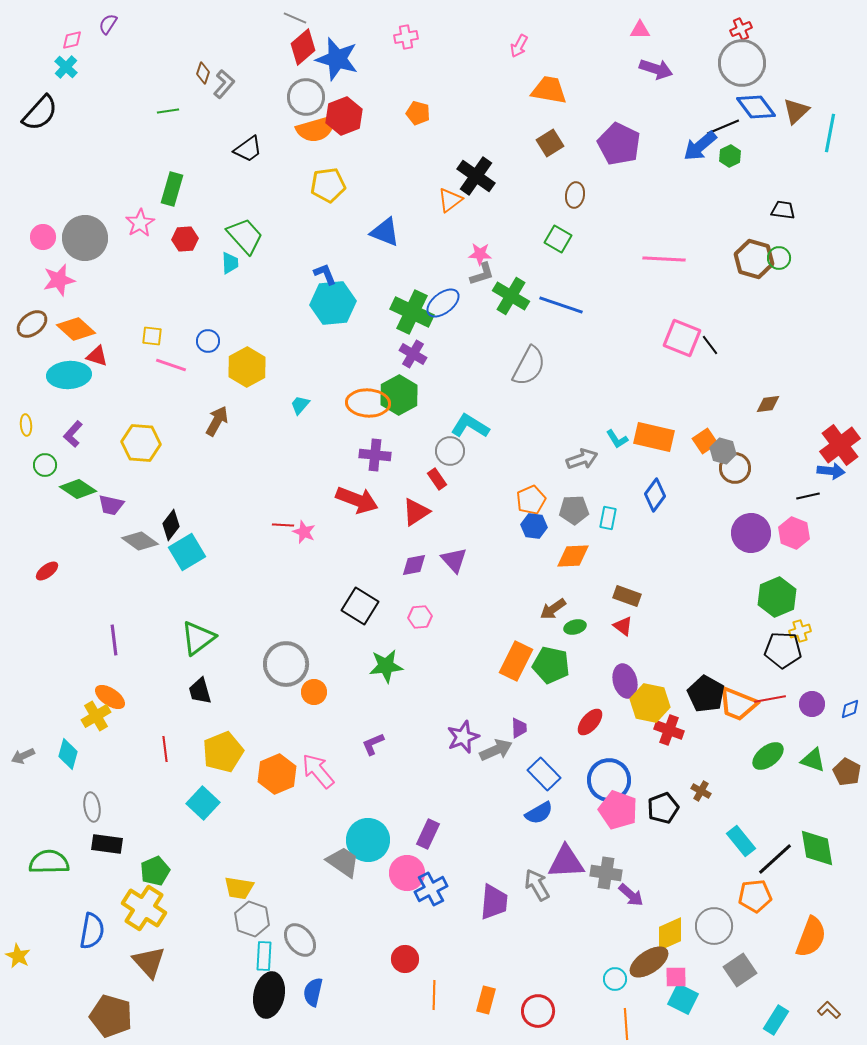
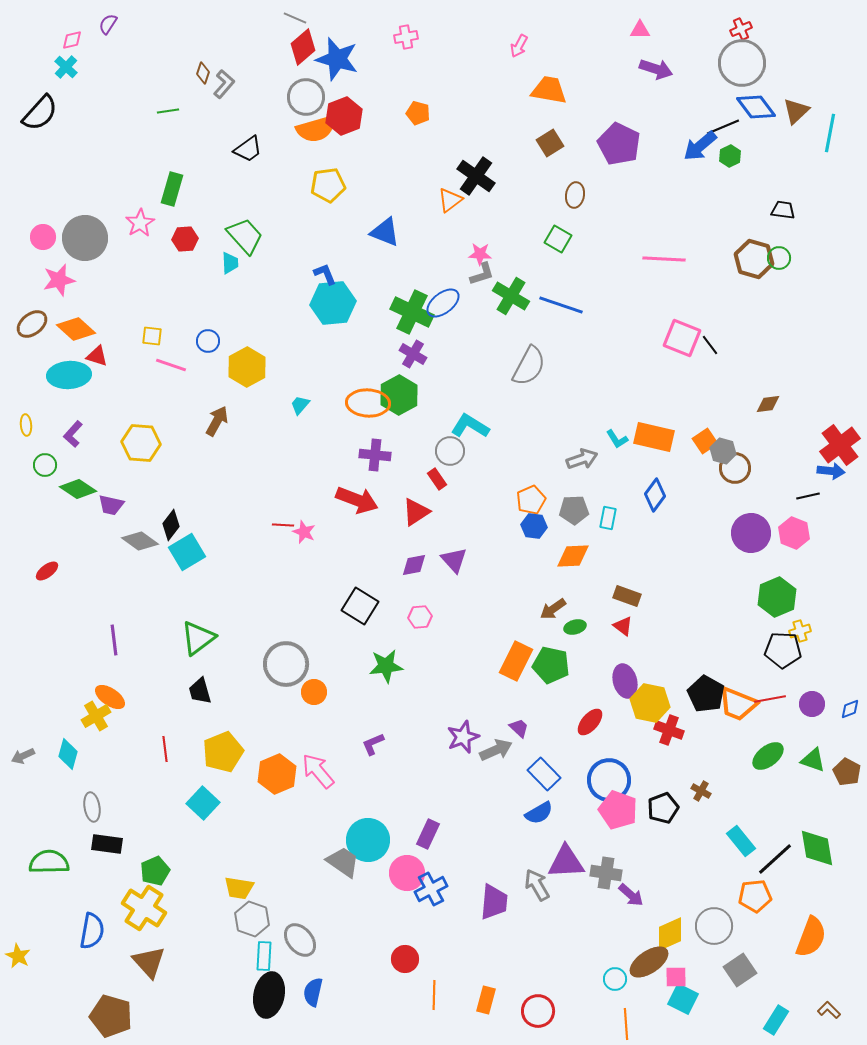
purple trapezoid at (519, 728): rotated 45 degrees counterclockwise
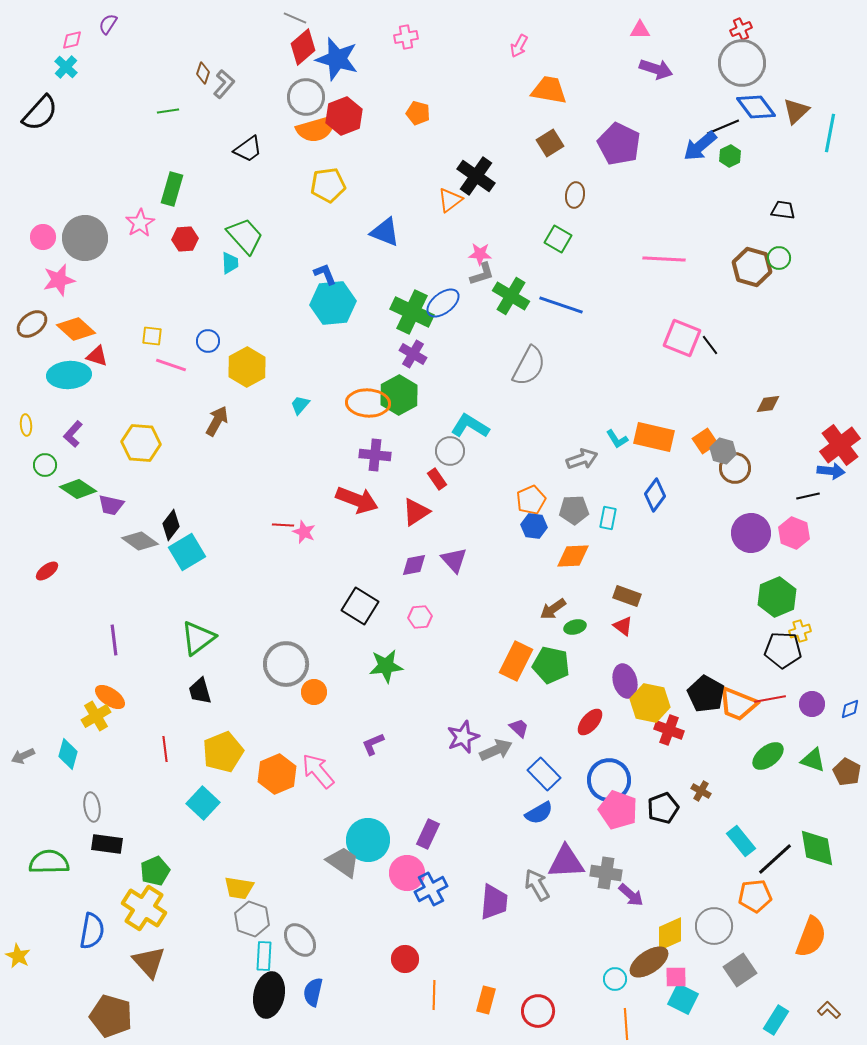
brown hexagon at (754, 259): moved 2 px left, 8 px down
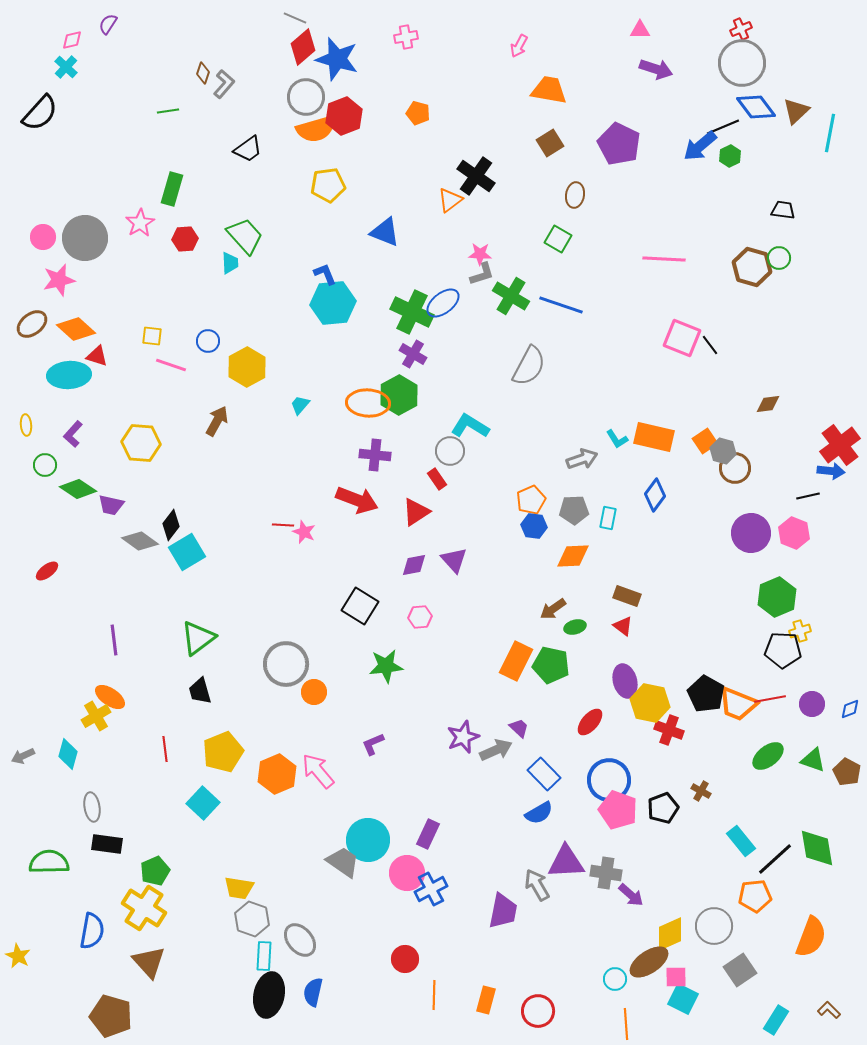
purple trapezoid at (494, 902): moved 9 px right, 9 px down; rotated 6 degrees clockwise
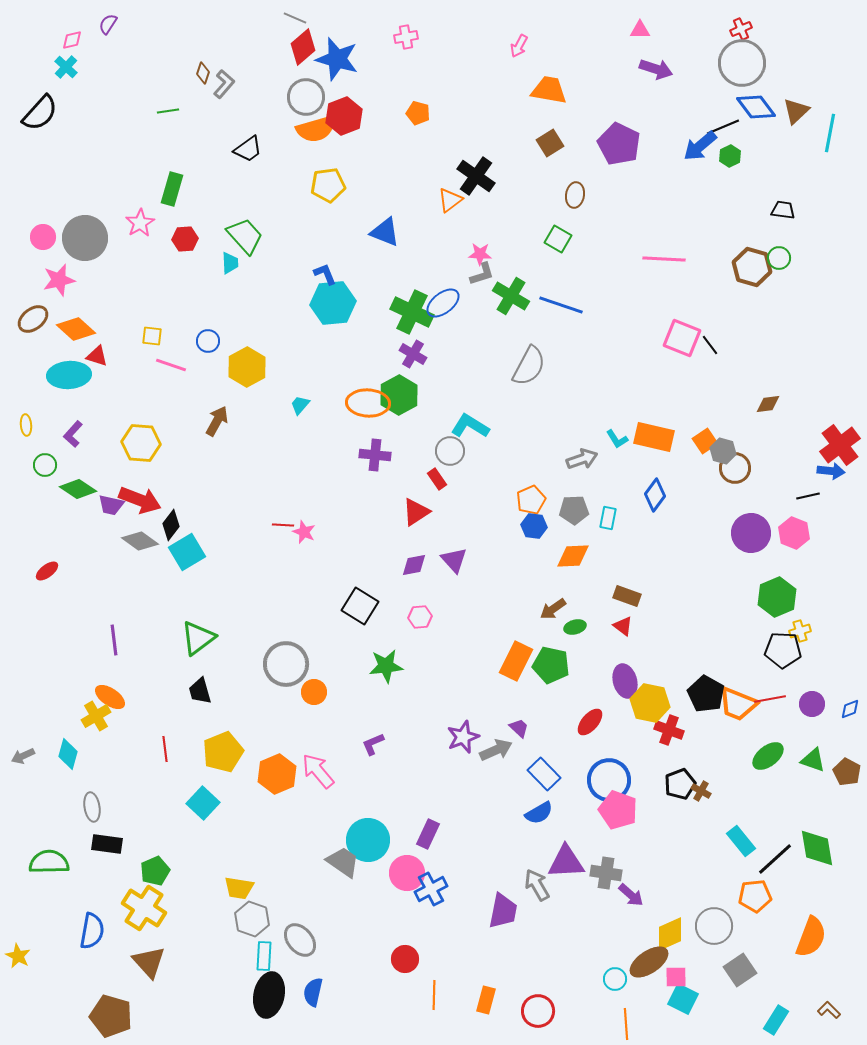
brown ellipse at (32, 324): moved 1 px right, 5 px up
red arrow at (357, 500): moved 217 px left
black pentagon at (663, 808): moved 17 px right, 24 px up
